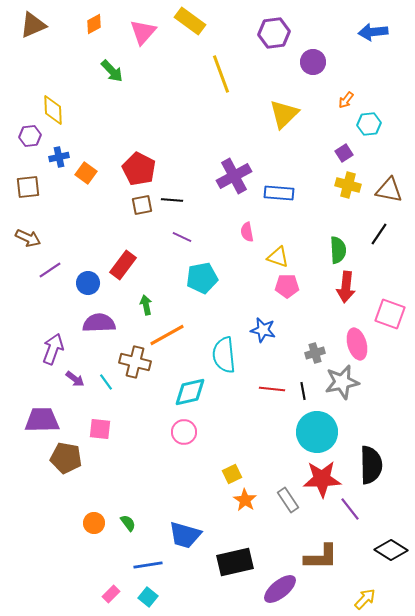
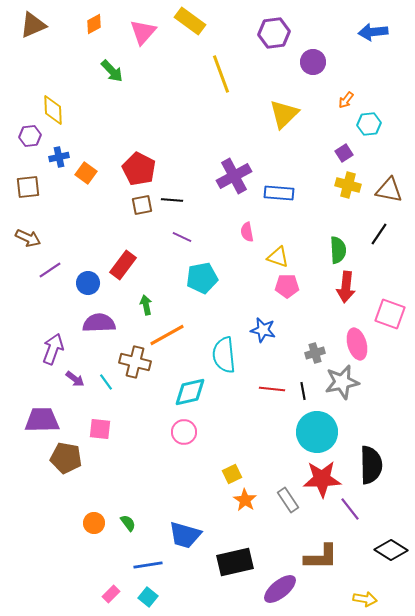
yellow arrow at (365, 599): rotated 55 degrees clockwise
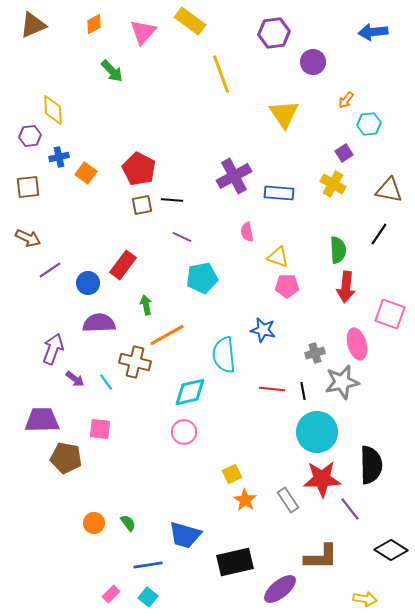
yellow triangle at (284, 114): rotated 20 degrees counterclockwise
yellow cross at (348, 185): moved 15 px left, 1 px up; rotated 15 degrees clockwise
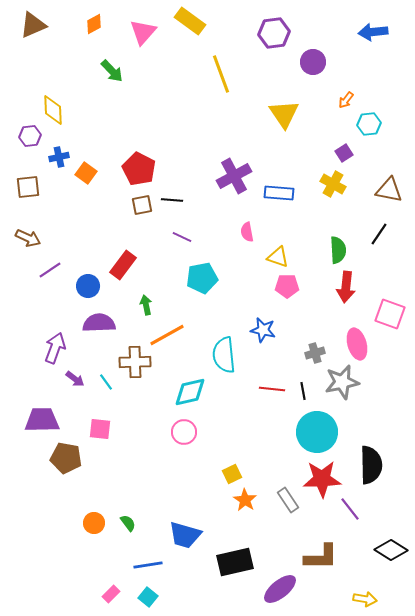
blue circle at (88, 283): moved 3 px down
purple arrow at (53, 349): moved 2 px right, 1 px up
brown cross at (135, 362): rotated 16 degrees counterclockwise
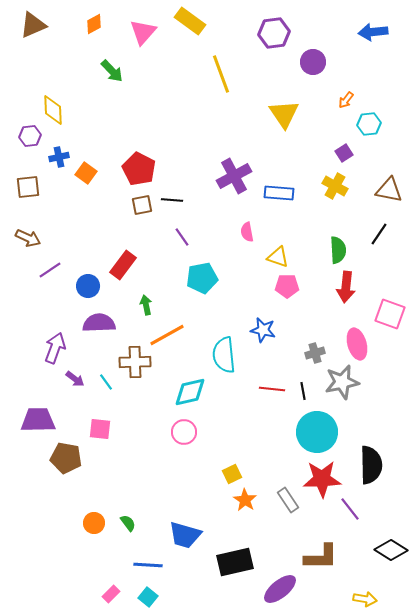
yellow cross at (333, 184): moved 2 px right, 2 px down
purple line at (182, 237): rotated 30 degrees clockwise
purple trapezoid at (42, 420): moved 4 px left
blue line at (148, 565): rotated 12 degrees clockwise
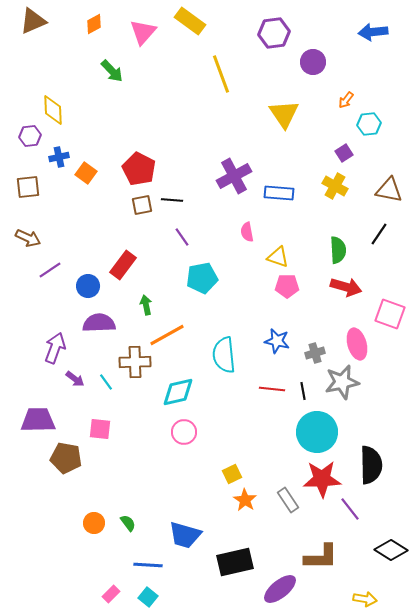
brown triangle at (33, 25): moved 4 px up
red arrow at (346, 287): rotated 80 degrees counterclockwise
blue star at (263, 330): moved 14 px right, 11 px down
cyan diamond at (190, 392): moved 12 px left
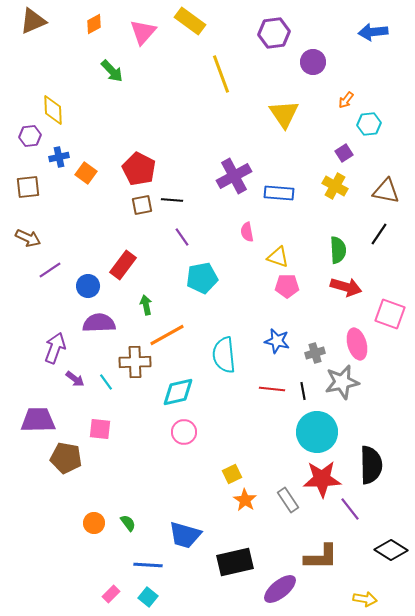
brown triangle at (389, 190): moved 3 px left, 1 px down
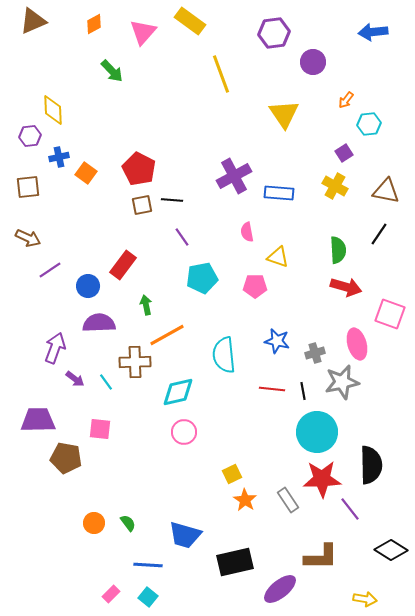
pink pentagon at (287, 286): moved 32 px left
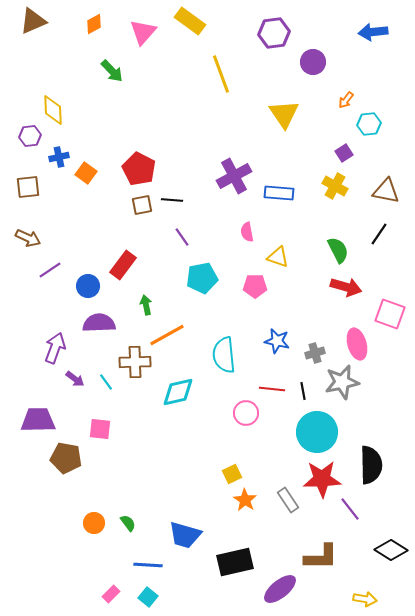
green semicircle at (338, 250): rotated 24 degrees counterclockwise
pink circle at (184, 432): moved 62 px right, 19 px up
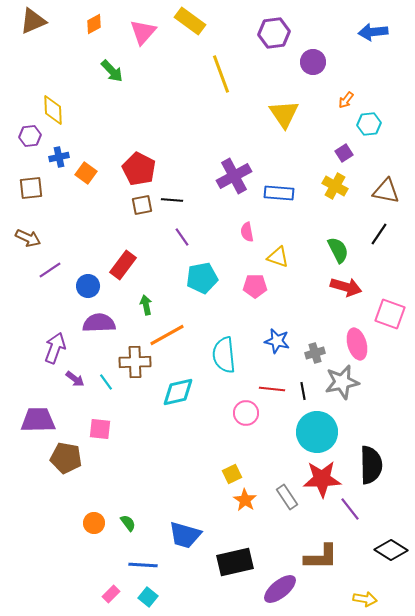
brown square at (28, 187): moved 3 px right, 1 px down
gray rectangle at (288, 500): moved 1 px left, 3 px up
blue line at (148, 565): moved 5 px left
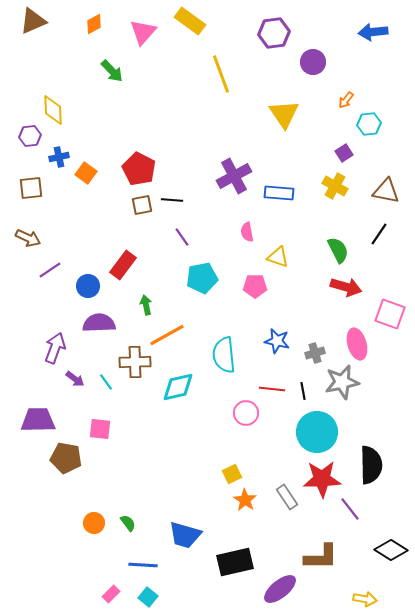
cyan diamond at (178, 392): moved 5 px up
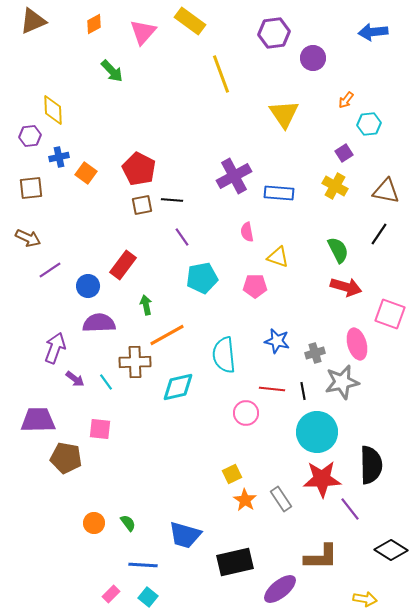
purple circle at (313, 62): moved 4 px up
gray rectangle at (287, 497): moved 6 px left, 2 px down
